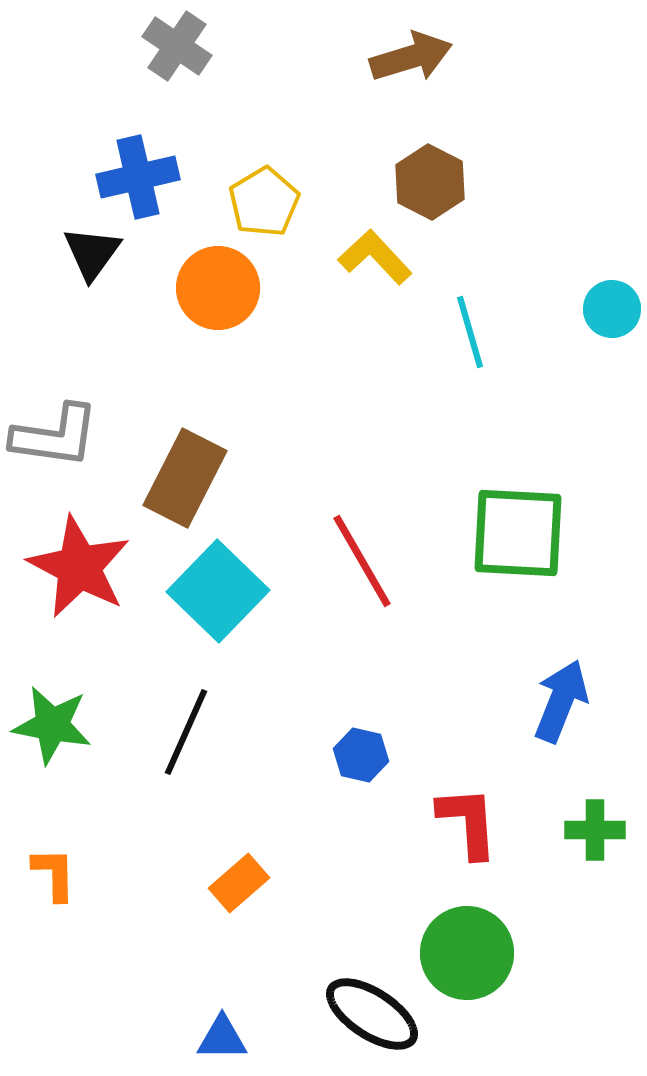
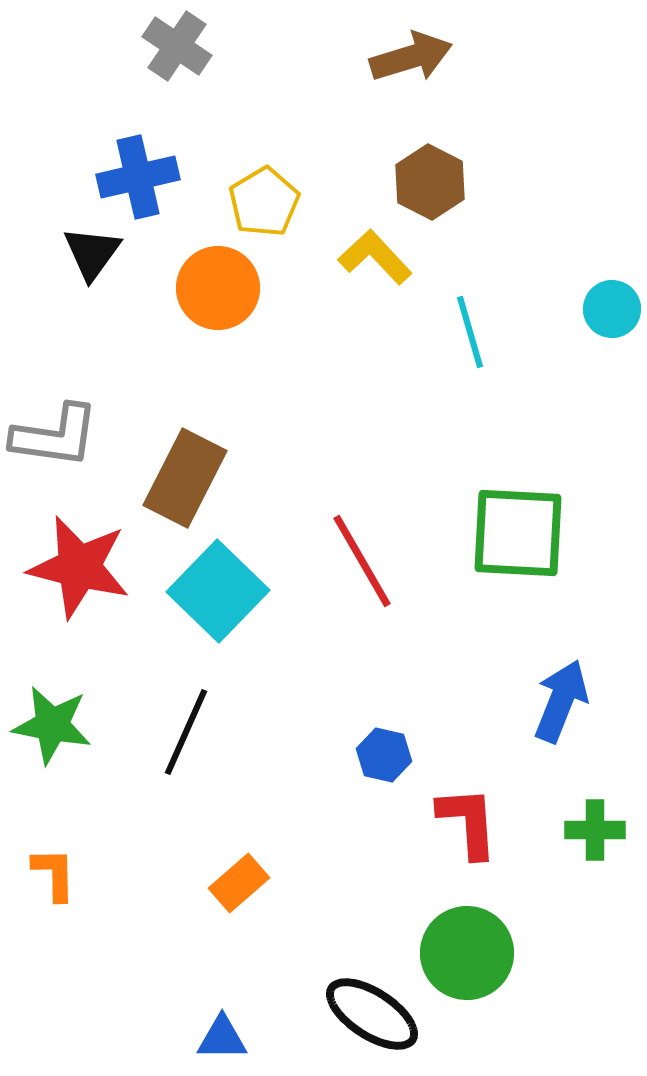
red star: rotated 14 degrees counterclockwise
blue hexagon: moved 23 px right
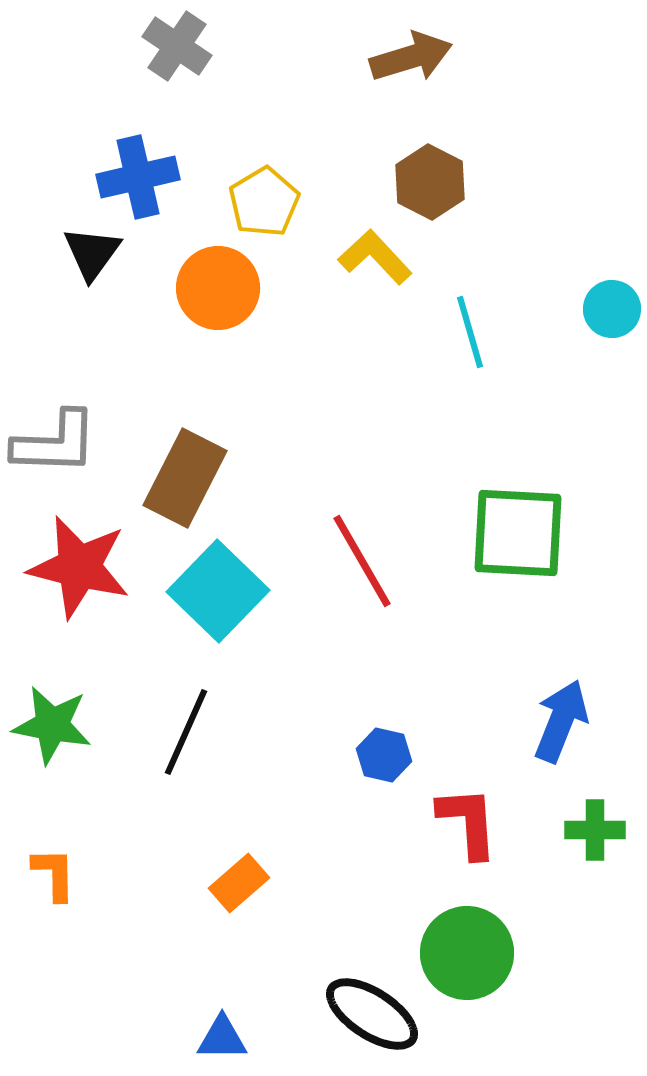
gray L-shape: moved 7 px down; rotated 6 degrees counterclockwise
blue arrow: moved 20 px down
